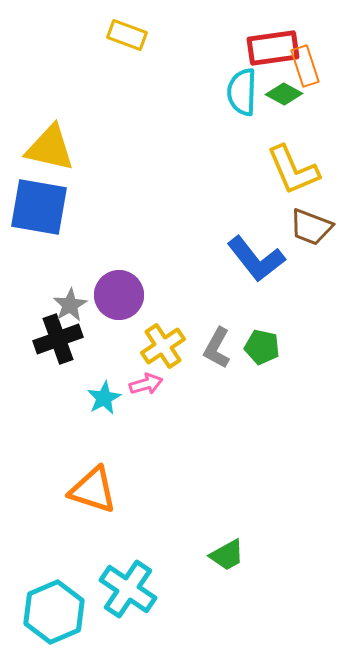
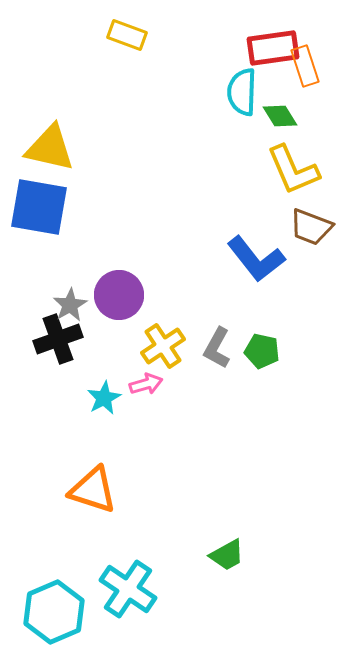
green diamond: moved 4 px left, 22 px down; rotated 30 degrees clockwise
green pentagon: moved 4 px down
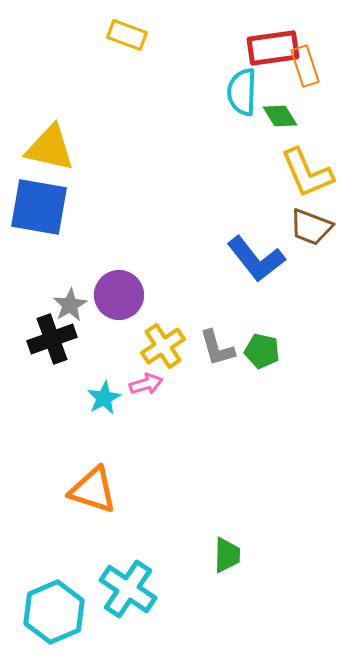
yellow L-shape: moved 14 px right, 3 px down
black cross: moved 6 px left
gray L-shape: rotated 45 degrees counterclockwise
green trapezoid: rotated 60 degrees counterclockwise
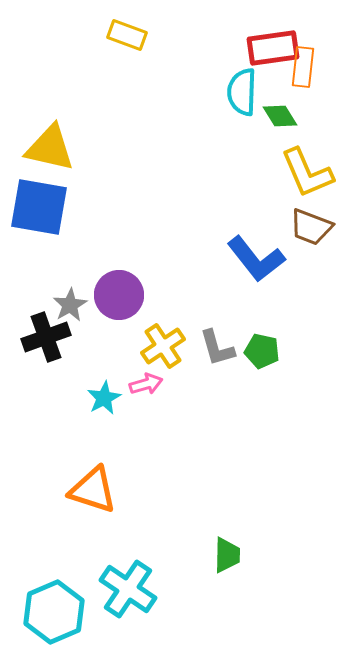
orange rectangle: moved 2 px left, 1 px down; rotated 24 degrees clockwise
black cross: moved 6 px left, 2 px up
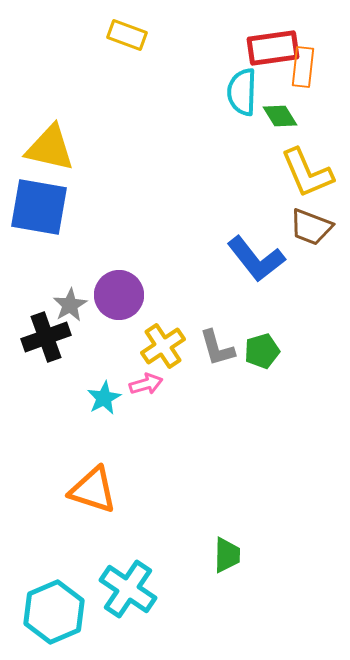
green pentagon: rotated 28 degrees counterclockwise
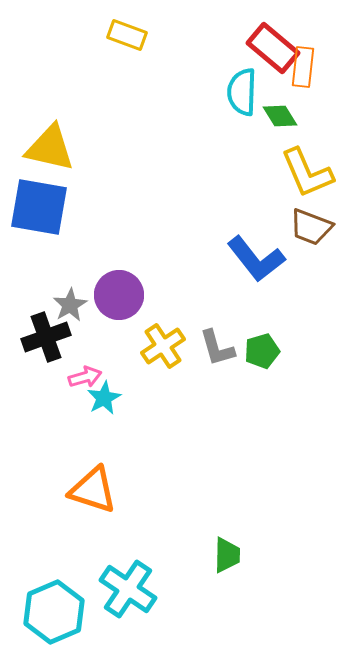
red rectangle: rotated 48 degrees clockwise
pink arrow: moved 61 px left, 7 px up
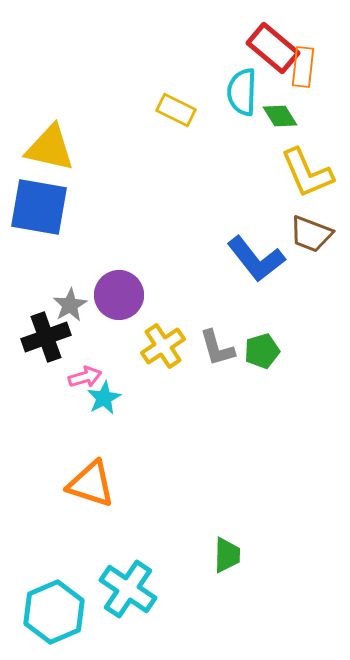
yellow rectangle: moved 49 px right, 75 px down; rotated 6 degrees clockwise
brown trapezoid: moved 7 px down
orange triangle: moved 2 px left, 6 px up
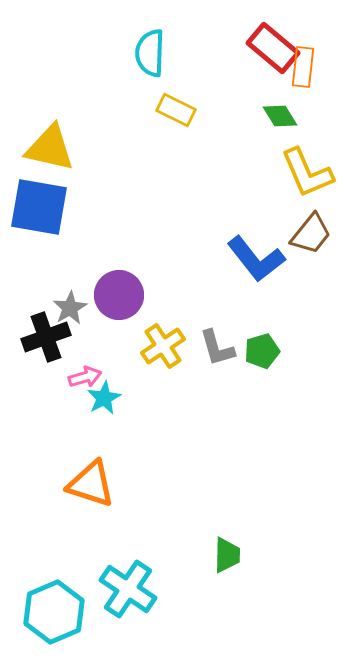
cyan semicircle: moved 92 px left, 39 px up
brown trapezoid: rotated 72 degrees counterclockwise
gray star: moved 3 px down
